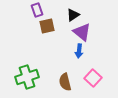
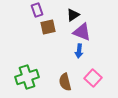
brown square: moved 1 px right, 1 px down
purple triangle: rotated 18 degrees counterclockwise
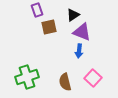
brown square: moved 1 px right
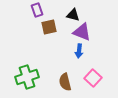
black triangle: rotated 48 degrees clockwise
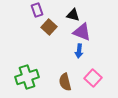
brown square: rotated 35 degrees counterclockwise
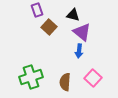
purple triangle: rotated 18 degrees clockwise
green cross: moved 4 px right
brown semicircle: rotated 18 degrees clockwise
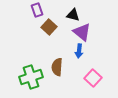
brown semicircle: moved 8 px left, 15 px up
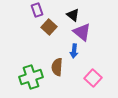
black triangle: rotated 24 degrees clockwise
blue arrow: moved 5 px left
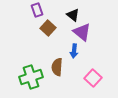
brown square: moved 1 px left, 1 px down
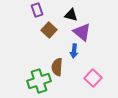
black triangle: moved 2 px left; rotated 24 degrees counterclockwise
brown square: moved 1 px right, 2 px down
green cross: moved 8 px right, 4 px down
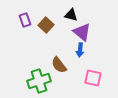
purple rectangle: moved 12 px left, 10 px down
brown square: moved 3 px left, 5 px up
blue arrow: moved 6 px right, 1 px up
brown semicircle: moved 2 px right, 2 px up; rotated 42 degrees counterclockwise
pink square: rotated 30 degrees counterclockwise
